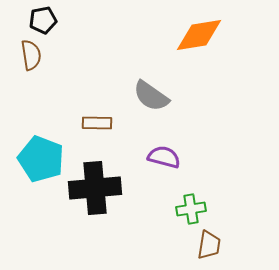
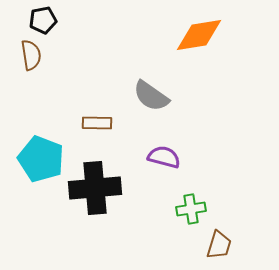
brown trapezoid: moved 10 px right; rotated 8 degrees clockwise
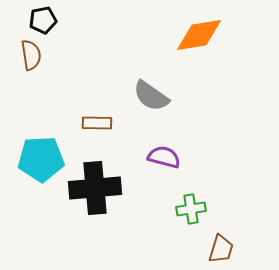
cyan pentagon: rotated 24 degrees counterclockwise
brown trapezoid: moved 2 px right, 4 px down
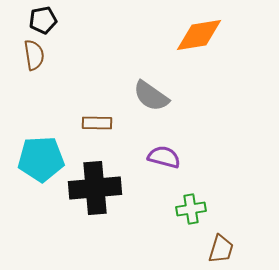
brown semicircle: moved 3 px right
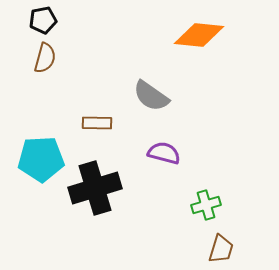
orange diamond: rotated 15 degrees clockwise
brown semicircle: moved 11 px right, 3 px down; rotated 24 degrees clockwise
purple semicircle: moved 4 px up
black cross: rotated 12 degrees counterclockwise
green cross: moved 15 px right, 4 px up; rotated 8 degrees counterclockwise
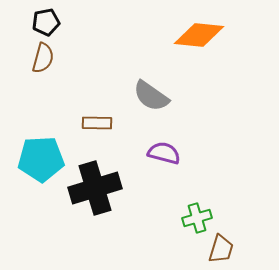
black pentagon: moved 3 px right, 2 px down
brown semicircle: moved 2 px left
green cross: moved 9 px left, 13 px down
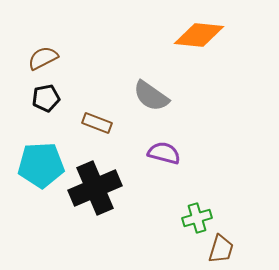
black pentagon: moved 76 px down
brown semicircle: rotated 132 degrees counterclockwise
brown rectangle: rotated 20 degrees clockwise
cyan pentagon: moved 6 px down
black cross: rotated 6 degrees counterclockwise
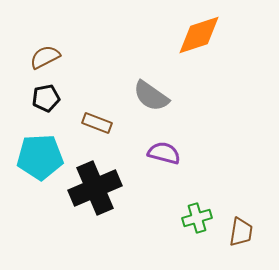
orange diamond: rotated 24 degrees counterclockwise
brown semicircle: moved 2 px right, 1 px up
cyan pentagon: moved 1 px left, 8 px up
brown trapezoid: moved 20 px right, 17 px up; rotated 8 degrees counterclockwise
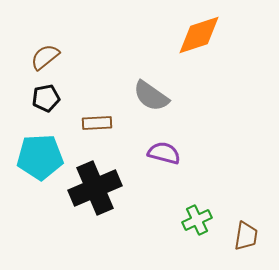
brown semicircle: rotated 12 degrees counterclockwise
brown rectangle: rotated 24 degrees counterclockwise
green cross: moved 2 px down; rotated 8 degrees counterclockwise
brown trapezoid: moved 5 px right, 4 px down
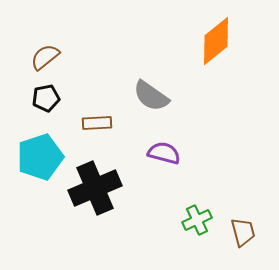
orange diamond: moved 17 px right, 6 px down; rotated 21 degrees counterclockwise
cyan pentagon: rotated 15 degrees counterclockwise
brown trapezoid: moved 3 px left, 4 px up; rotated 24 degrees counterclockwise
